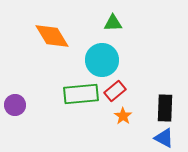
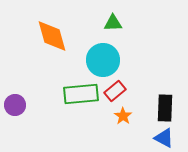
orange diamond: rotated 15 degrees clockwise
cyan circle: moved 1 px right
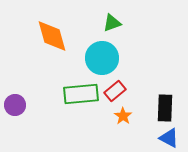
green triangle: moved 1 px left; rotated 18 degrees counterclockwise
cyan circle: moved 1 px left, 2 px up
blue triangle: moved 5 px right
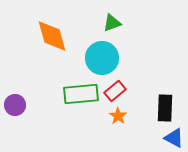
orange star: moved 5 px left
blue triangle: moved 5 px right
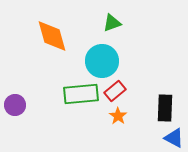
cyan circle: moved 3 px down
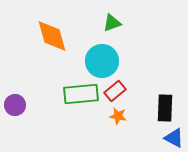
orange star: rotated 24 degrees counterclockwise
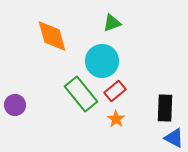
green rectangle: rotated 56 degrees clockwise
orange star: moved 2 px left, 3 px down; rotated 24 degrees clockwise
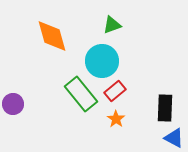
green triangle: moved 2 px down
purple circle: moved 2 px left, 1 px up
